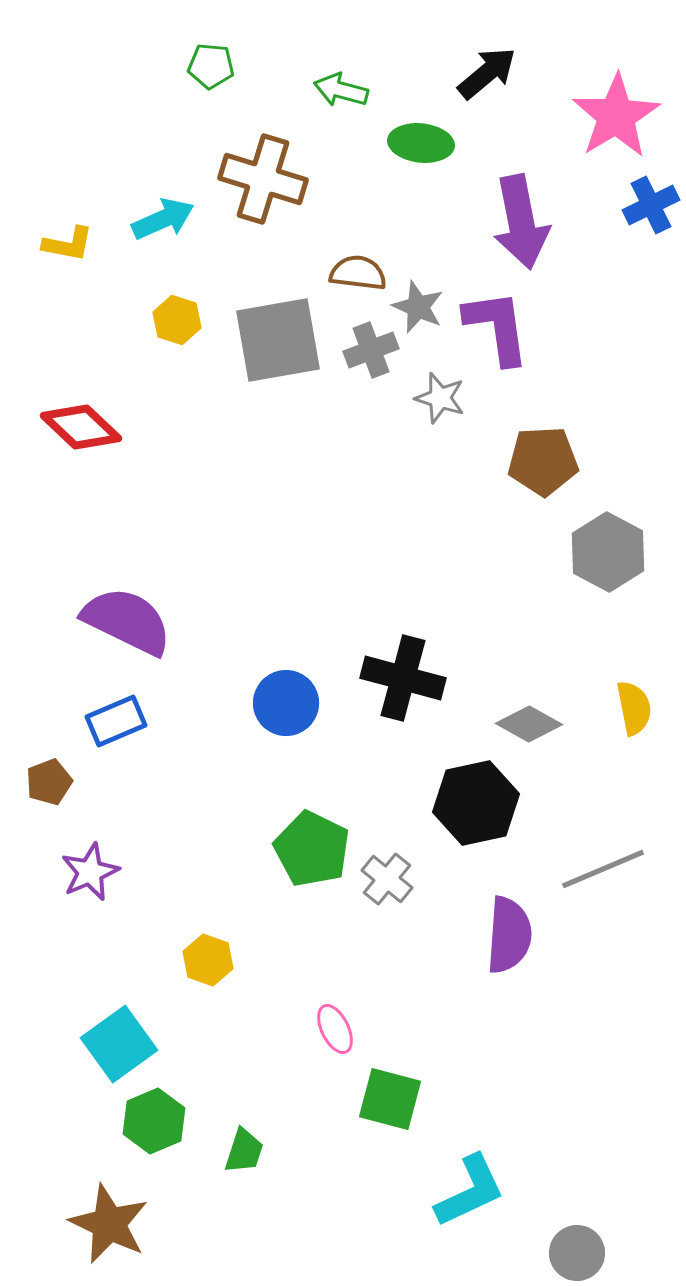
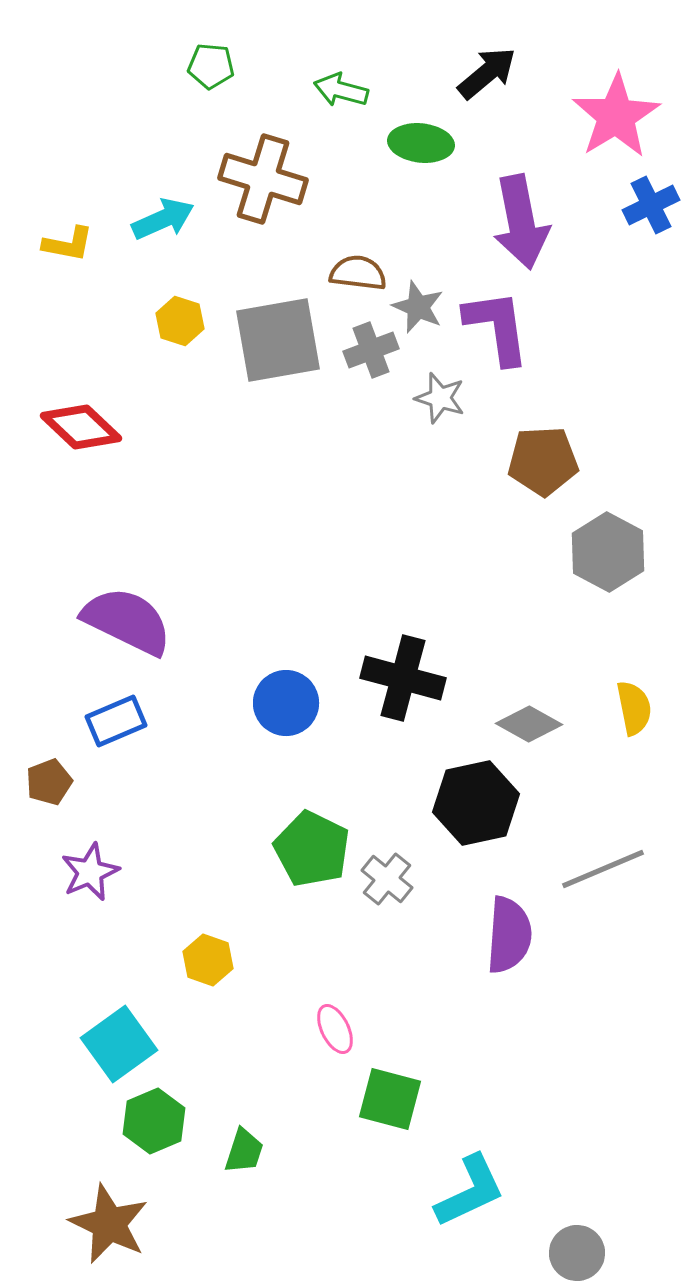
yellow hexagon at (177, 320): moved 3 px right, 1 px down
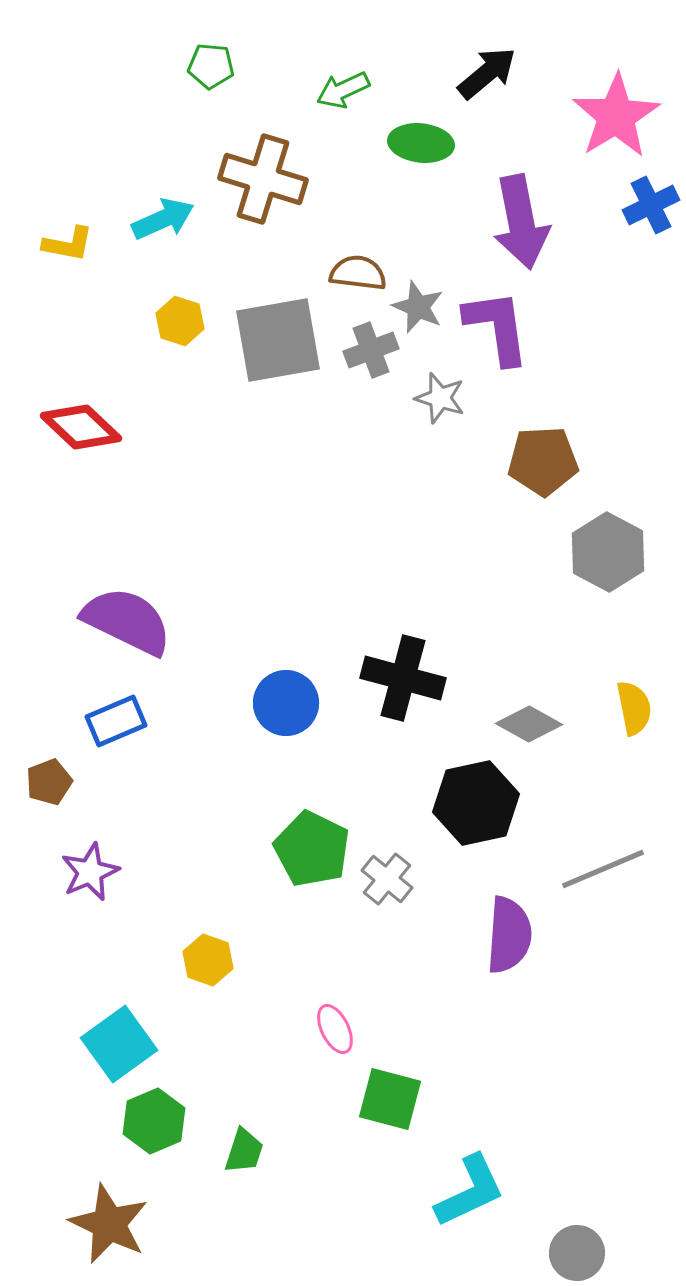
green arrow at (341, 90): moved 2 px right; rotated 40 degrees counterclockwise
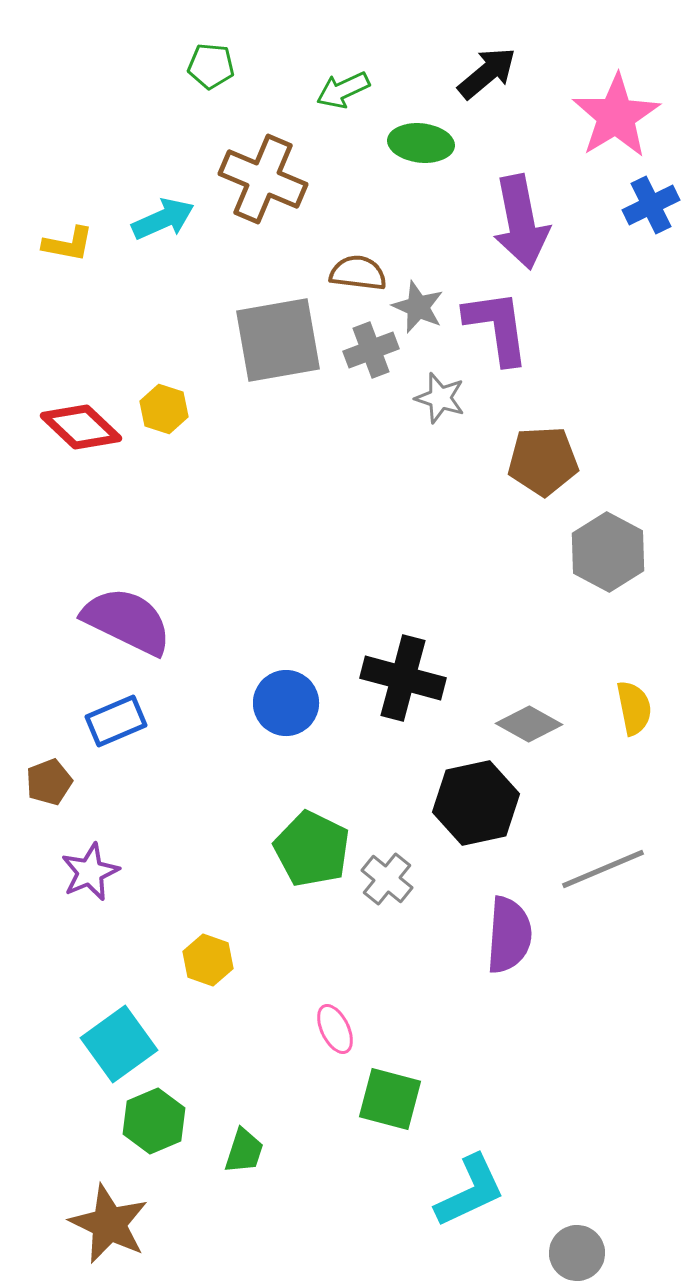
brown cross at (263, 179): rotated 6 degrees clockwise
yellow hexagon at (180, 321): moved 16 px left, 88 px down
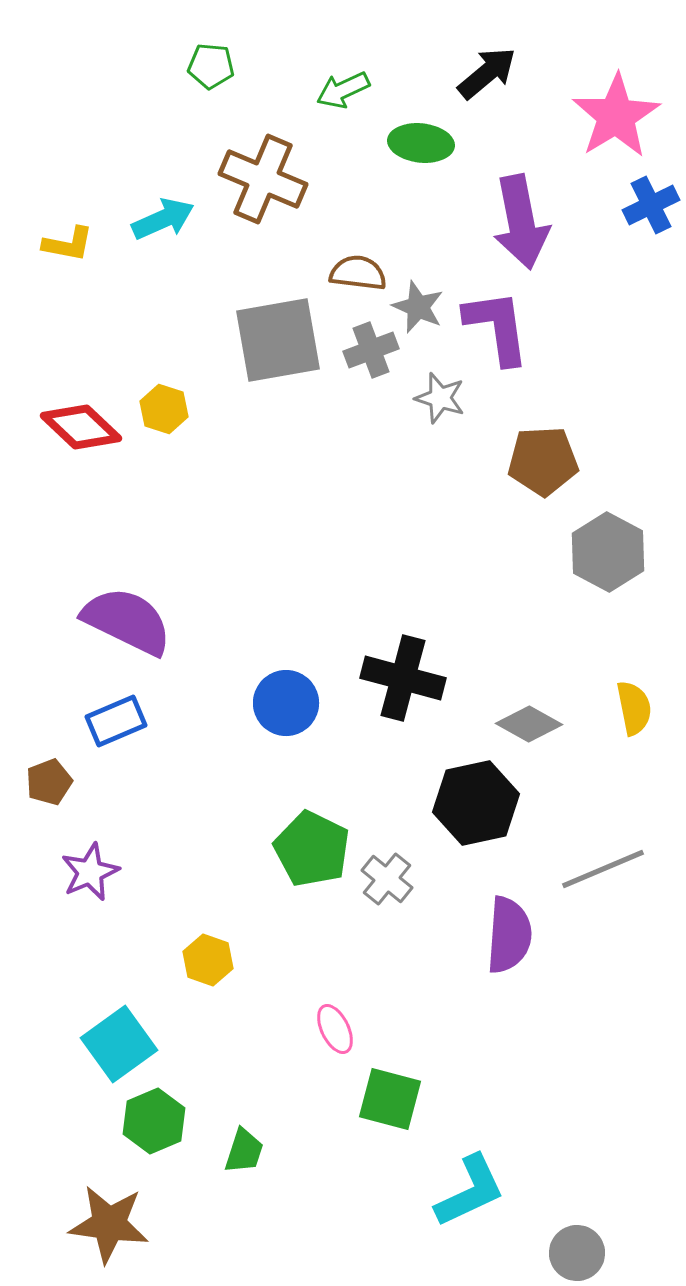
brown star at (109, 1224): rotated 18 degrees counterclockwise
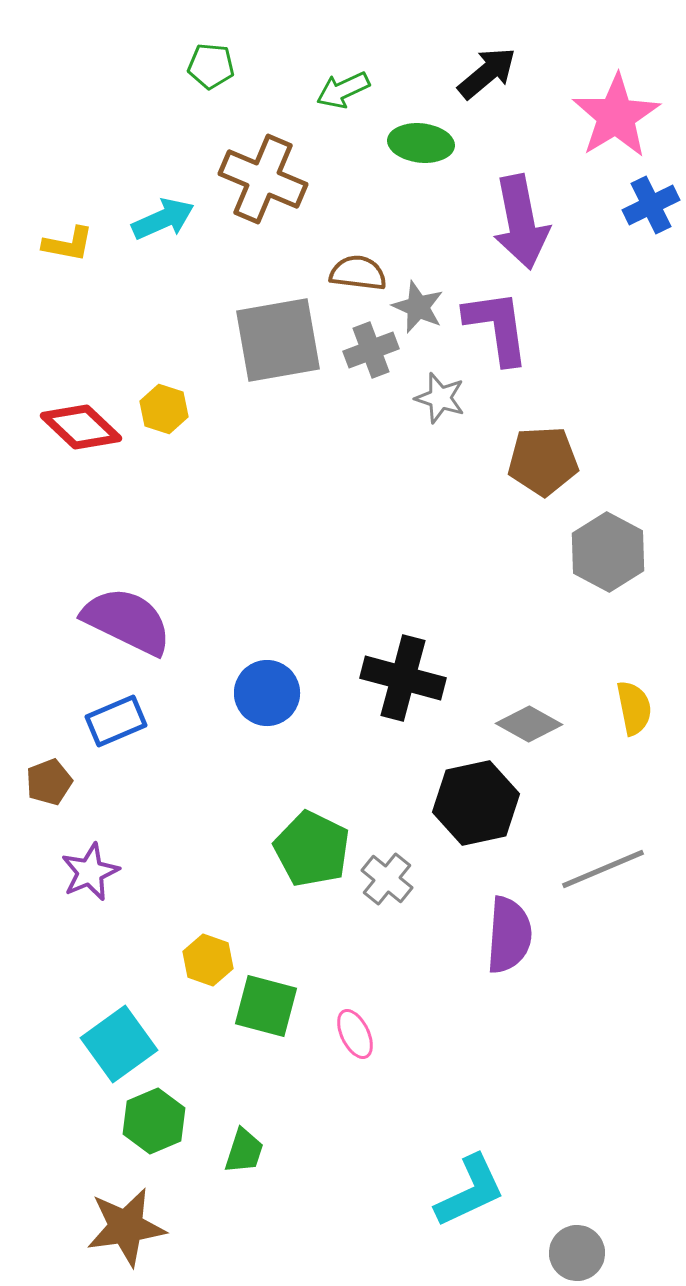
blue circle at (286, 703): moved 19 px left, 10 px up
pink ellipse at (335, 1029): moved 20 px right, 5 px down
green square at (390, 1099): moved 124 px left, 93 px up
brown star at (109, 1224): moved 17 px right, 3 px down; rotated 16 degrees counterclockwise
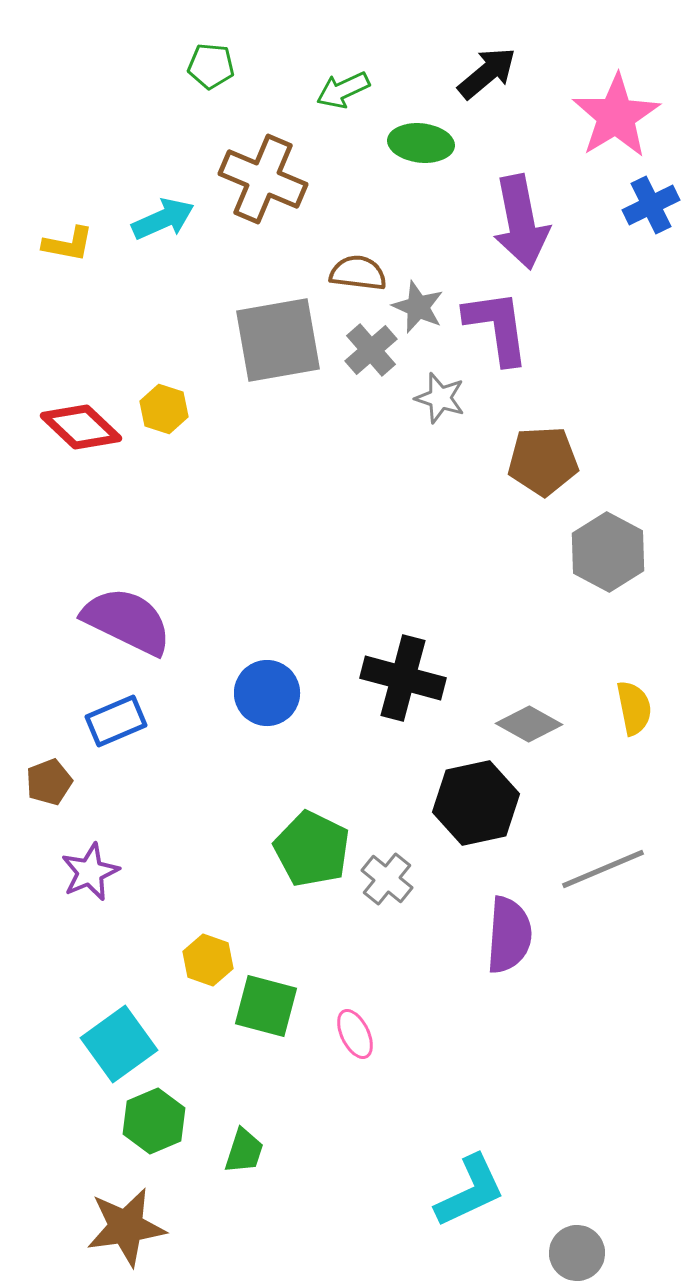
gray cross at (371, 350): rotated 20 degrees counterclockwise
